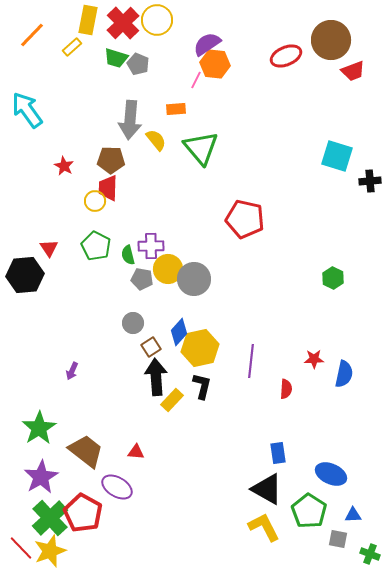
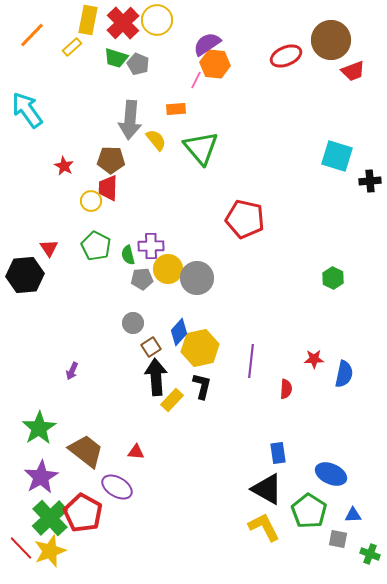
yellow circle at (95, 201): moved 4 px left
gray pentagon at (142, 279): rotated 15 degrees counterclockwise
gray circle at (194, 279): moved 3 px right, 1 px up
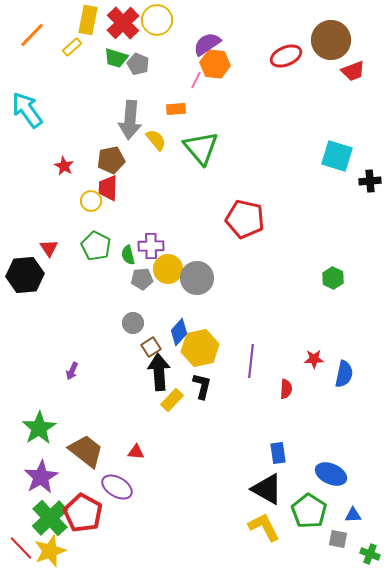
brown pentagon at (111, 160): rotated 12 degrees counterclockwise
black arrow at (156, 377): moved 3 px right, 5 px up
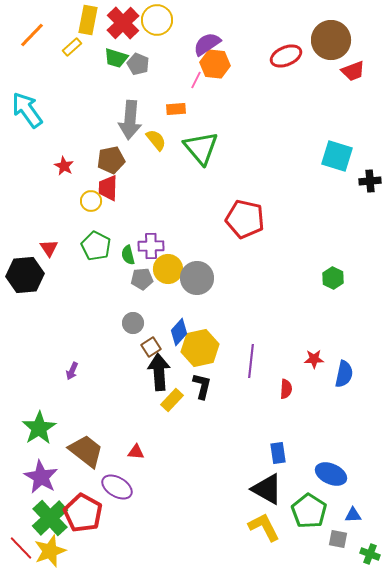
purple star at (41, 477): rotated 12 degrees counterclockwise
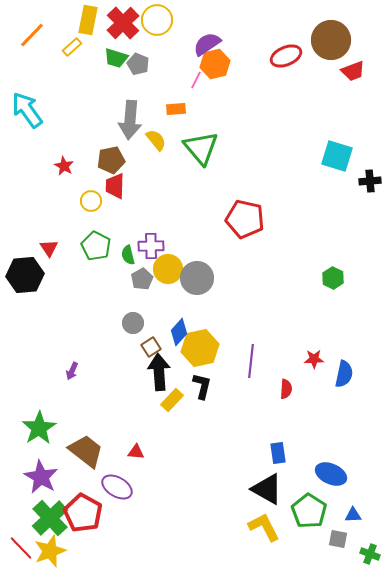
orange hexagon at (215, 64): rotated 20 degrees counterclockwise
red trapezoid at (108, 188): moved 7 px right, 2 px up
gray pentagon at (142, 279): rotated 25 degrees counterclockwise
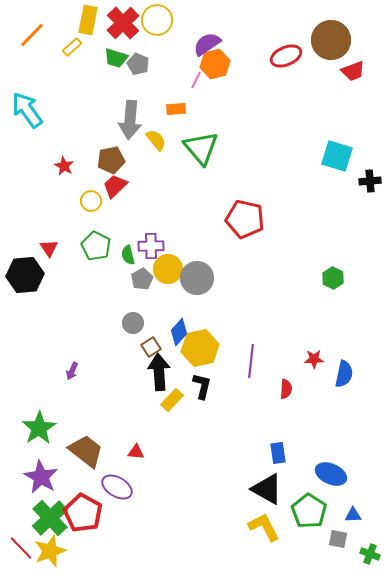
red trapezoid at (115, 186): rotated 44 degrees clockwise
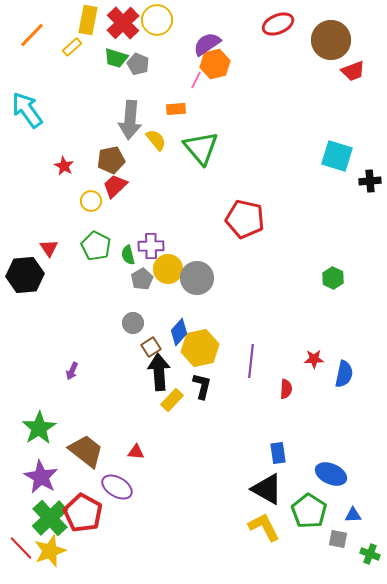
red ellipse at (286, 56): moved 8 px left, 32 px up
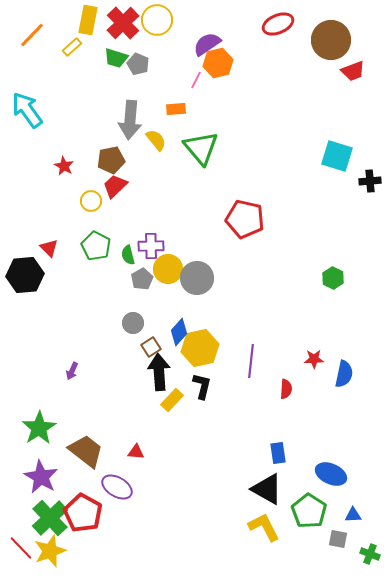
orange hexagon at (215, 64): moved 3 px right, 1 px up
red triangle at (49, 248): rotated 12 degrees counterclockwise
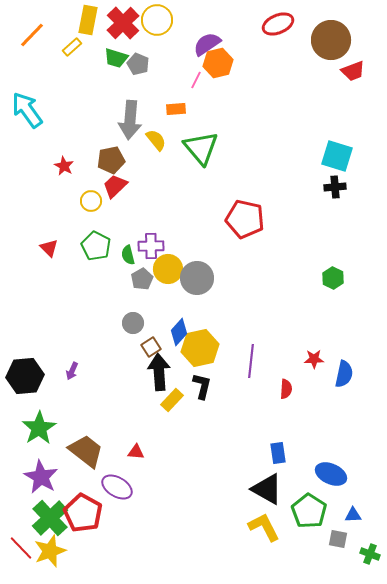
black cross at (370, 181): moved 35 px left, 6 px down
black hexagon at (25, 275): moved 101 px down
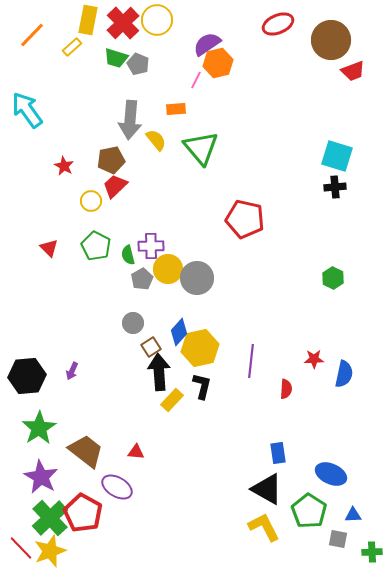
black hexagon at (25, 376): moved 2 px right
green cross at (370, 554): moved 2 px right, 2 px up; rotated 24 degrees counterclockwise
